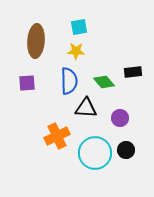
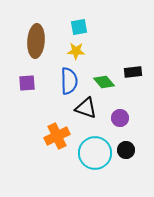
black triangle: rotated 15 degrees clockwise
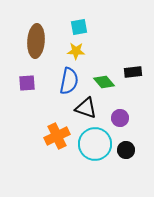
blue semicircle: rotated 12 degrees clockwise
cyan circle: moved 9 px up
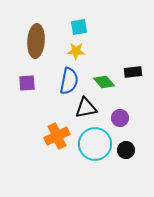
black triangle: rotated 30 degrees counterclockwise
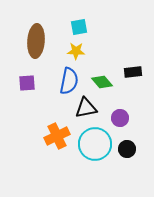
green diamond: moved 2 px left
black circle: moved 1 px right, 1 px up
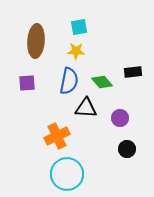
black triangle: rotated 15 degrees clockwise
cyan circle: moved 28 px left, 30 px down
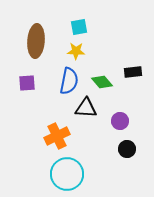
purple circle: moved 3 px down
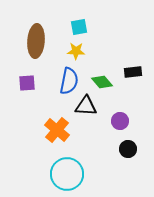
black triangle: moved 2 px up
orange cross: moved 6 px up; rotated 25 degrees counterclockwise
black circle: moved 1 px right
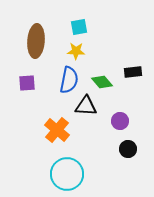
blue semicircle: moved 1 px up
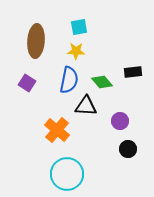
purple square: rotated 36 degrees clockwise
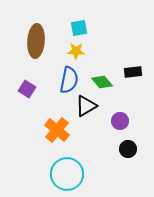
cyan square: moved 1 px down
purple square: moved 6 px down
black triangle: rotated 35 degrees counterclockwise
